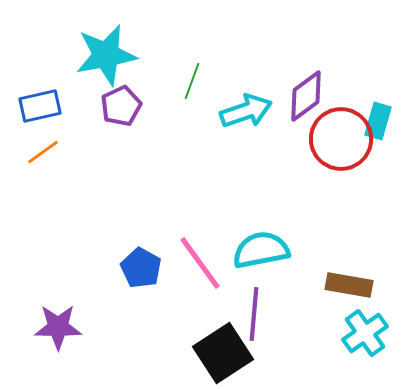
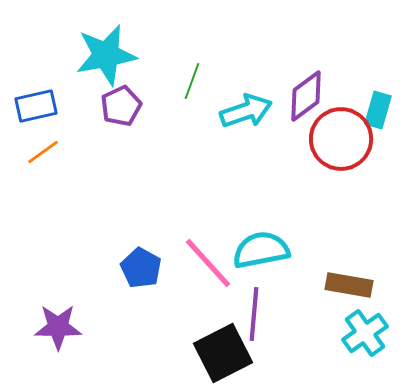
blue rectangle: moved 4 px left
cyan rectangle: moved 11 px up
pink line: moved 8 px right; rotated 6 degrees counterclockwise
black square: rotated 6 degrees clockwise
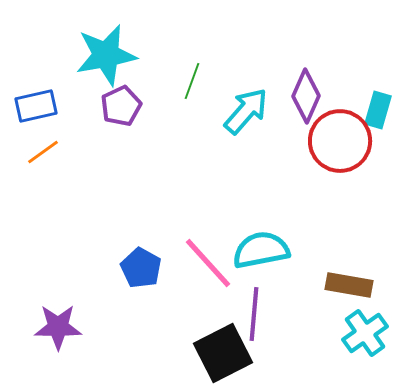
purple diamond: rotated 30 degrees counterclockwise
cyan arrow: rotated 30 degrees counterclockwise
red circle: moved 1 px left, 2 px down
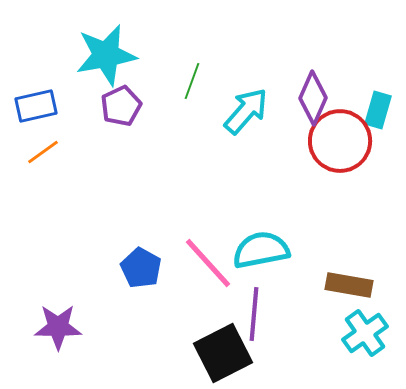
purple diamond: moved 7 px right, 2 px down
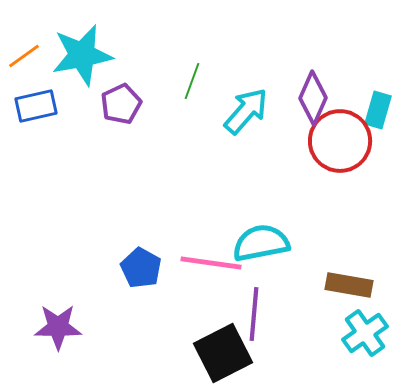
cyan star: moved 24 px left
purple pentagon: moved 2 px up
orange line: moved 19 px left, 96 px up
cyan semicircle: moved 7 px up
pink line: moved 3 px right; rotated 40 degrees counterclockwise
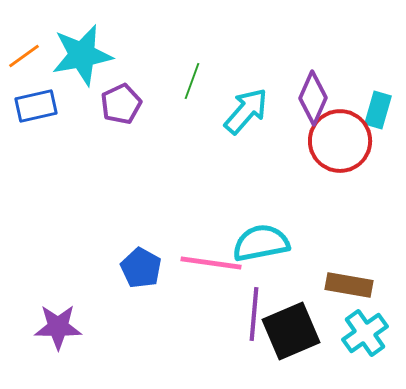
black square: moved 68 px right, 22 px up; rotated 4 degrees clockwise
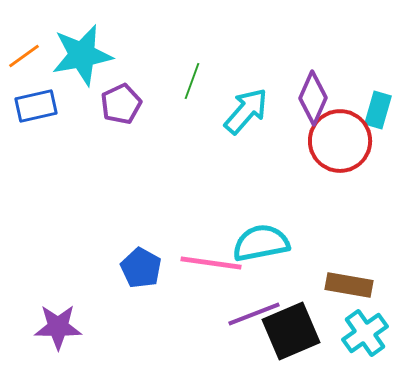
purple line: rotated 64 degrees clockwise
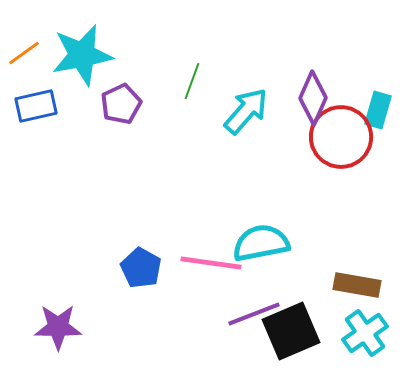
orange line: moved 3 px up
red circle: moved 1 px right, 4 px up
brown rectangle: moved 8 px right
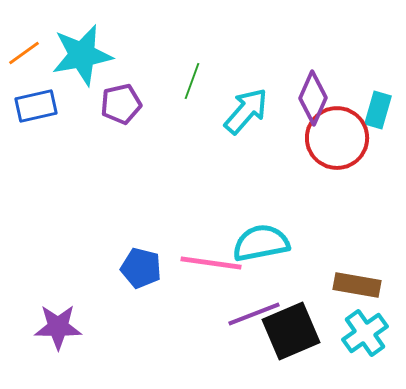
purple pentagon: rotated 12 degrees clockwise
red circle: moved 4 px left, 1 px down
blue pentagon: rotated 15 degrees counterclockwise
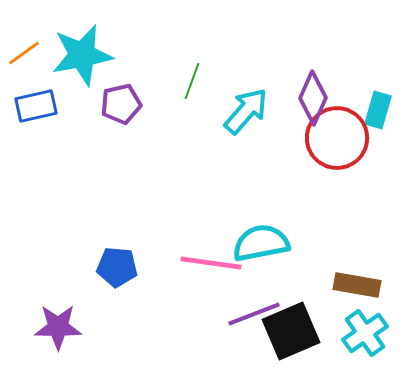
blue pentagon: moved 24 px left, 1 px up; rotated 9 degrees counterclockwise
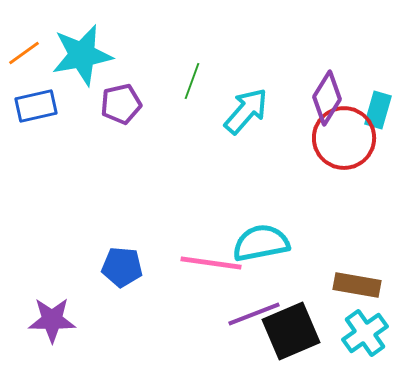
purple diamond: moved 14 px right; rotated 8 degrees clockwise
red circle: moved 7 px right
blue pentagon: moved 5 px right
purple star: moved 6 px left, 7 px up
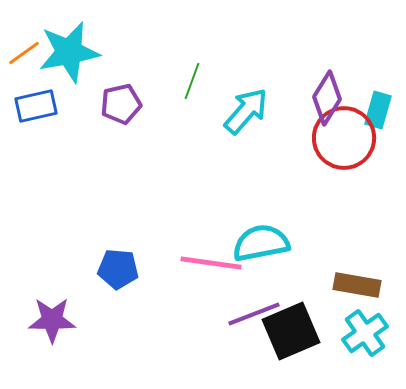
cyan star: moved 13 px left, 3 px up
blue pentagon: moved 4 px left, 2 px down
